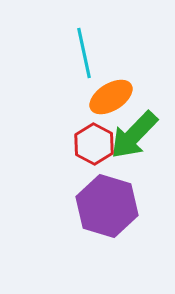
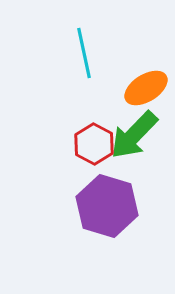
orange ellipse: moved 35 px right, 9 px up
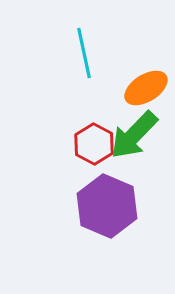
purple hexagon: rotated 6 degrees clockwise
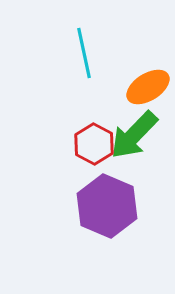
orange ellipse: moved 2 px right, 1 px up
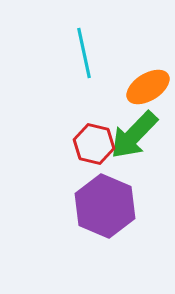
red hexagon: rotated 15 degrees counterclockwise
purple hexagon: moved 2 px left
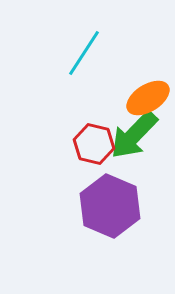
cyan line: rotated 45 degrees clockwise
orange ellipse: moved 11 px down
purple hexagon: moved 5 px right
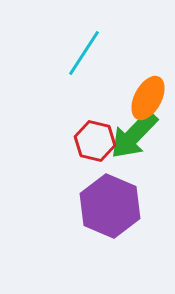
orange ellipse: rotated 30 degrees counterclockwise
red hexagon: moved 1 px right, 3 px up
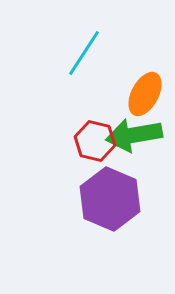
orange ellipse: moved 3 px left, 4 px up
green arrow: rotated 36 degrees clockwise
purple hexagon: moved 7 px up
